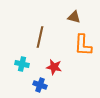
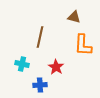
red star: moved 2 px right; rotated 21 degrees clockwise
blue cross: rotated 24 degrees counterclockwise
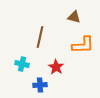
orange L-shape: rotated 95 degrees counterclockwise
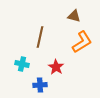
brown triangle: moved 1 px up
orange L-shape: moved 1 px left, 3 px up; rotated 30 degrees counterclockwise
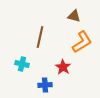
red star: moved 7 px right
blue cross: moved 5 px right
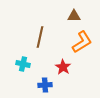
brown triangle: rotated 16 degrees counterclockwise
cyan cross: moved 1 px right
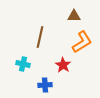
red star: moved 2 px up
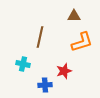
orange L-shape: rotated 15 degrees clockwise
red star: moved 1 px right, 6 px down; rotated 21 degrees clockwise
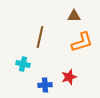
red star: moved 5 px right, 6 px down
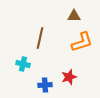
brown line: moved 1 px down
